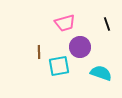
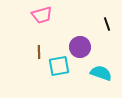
pink trapezoid: moved 23 px left, 8 px up
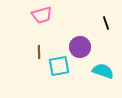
black line: moved 1 px left, 1 px up
cyan semicircle: moved 2 px right, 2 px up
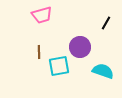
black line: rotated 48 degrees clockwise
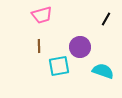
black line: moved 4 px up
brown line: moved 6 px up
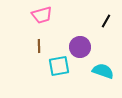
black line: moved 2 px down
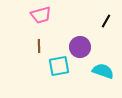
pink trapezoid: moved 1 px left
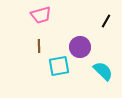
cyan semicircle: rotated 25 degrees clockwise
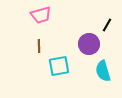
black line: moved 1 px right, 4 px down
purple circle: moved 9 px right, 3 px up
cyan semicircle: rotated 150 degrees counterclockwise
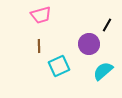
cyan square: rotated 15 degrees counterclockwise
cyan semicircle: rotated 65 degrees clockwise
